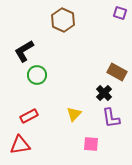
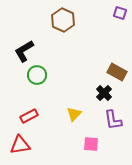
purple L-shape: moved 2 px right, 2 px down
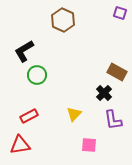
pink square: moved 2 px left, 1 px down
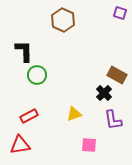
black L-shape: rotated 120 degrees clockwise
brown rectangle: moved 3 px down
yellow triangle: rotated 28 degrees clockwise
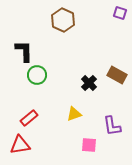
black cross: moved 15 px left, 10 px up
red rectangle: moved 2 px down; rotated 12 degrees counterclockwise
purple L-shape: moved 1 px left, 6 px down
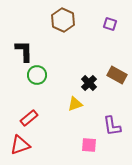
purple square: moved 10 px left, 11 px down
yellow triangle: moved 1 px right, 10 px up
red triangle: rotated 10 degrees counterclockwise
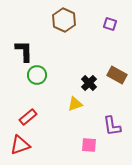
brown hexagon: moved 1 px right
red rectangle: moved 1 px left, 1 px up
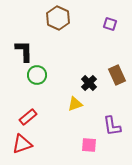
brown hexagon: moved 6 px left, 2 px up
brown rectangle: rotated 36 degrees clockwise
red triangle: moved 2 px right, 1 px up
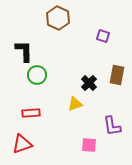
purple square: moved 7 px left, 12 px down
brown rectangle: rotated 36 degrees clockwise
red rectangle: moved 3 px right, 4 px up; rotated 36 degrees clockwise
